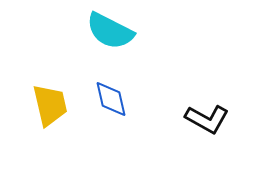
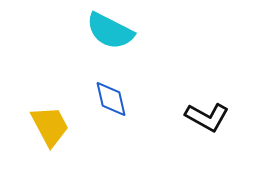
yellow trapezoid: moved 21 px down; rotated 15 degrees counterclockwise
black L-shape: moved 2 px up
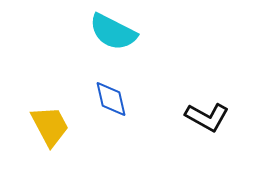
cyan semicircle: moved 3 px right, 1 px down
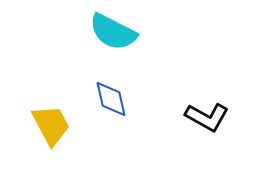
yellow trapezoid: moved 1 px right, 1 px up
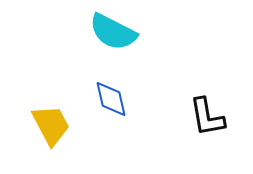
black L-shape: rotated 51 degrees clockwise
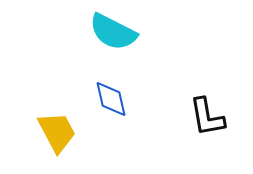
yellow trapezoid: moved 6 px right, 7 px down
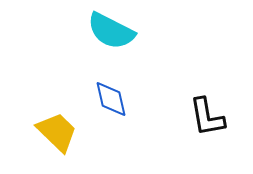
cyan semicircle: moved 2 px left, 1 px up
yellow trapezoid: rotated 18 degrees counterclockwise
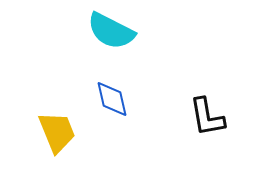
blue diamond: moved 1 px right
yellow trapezoid: rotated 24 degrees clockwise
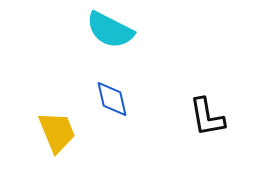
cyan semicircle: moved 1 px left, 1 px up
